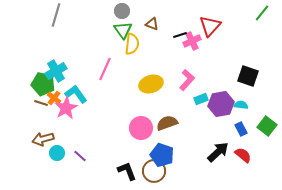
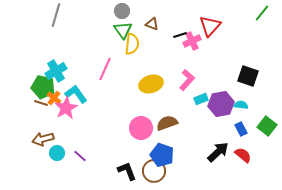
green pentagon: moved 3 px down
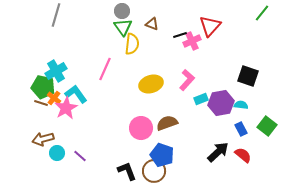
green triangle: moved 3 px up
purple hexagon: moved 1 px up
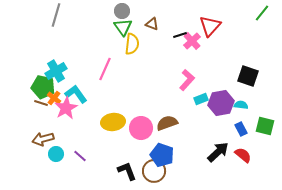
pink cross: rotated 18 degrees counterclockwise
yellow ellipse: moved 38 px left, 38 px down; rotated 10 degrees clockwise
green square: moved 2 px left; rotated 24 degrees counterclockwise
cyan circle: moved 1 px left, 1 px down
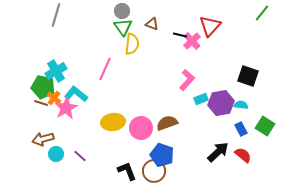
black line: rotated 32 degrees clockwise
cyan L-shape: rotated 15 degrees counterclockwise
green square: rotated 18 degrees clockwise
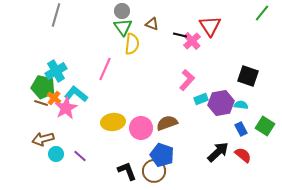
red triangle: rotated 15 degrees counterclockwise
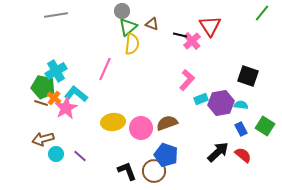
gray line: rotated 65 degrees clockwise
green triangle: moved 5 px right; rotated 24 degrees clockwise
blue pentagon: moved 4 px right
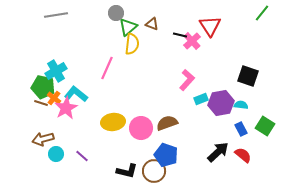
gray circle: moved 6 px left, 2 px down
pink line: moved 2 px right, 1 px up
purple line: moved 2 px right
black L-shape: rotated 125 degrees clockwise
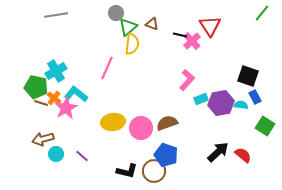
green pentagon: moved 7 px left
blue rectangle: moved 14 px right, 32 px up
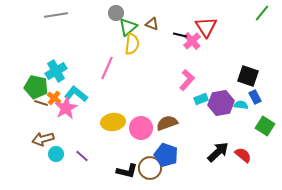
red triangle: moved 4 px left, 1 px down
brown circle: moved 4 px left, 3 px up
